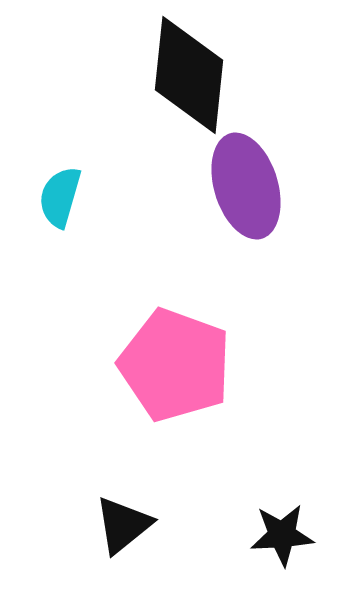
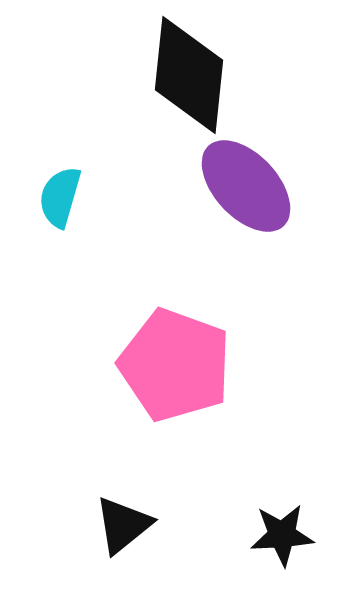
purple ellipse: rotated 26 degrees counterclockwise
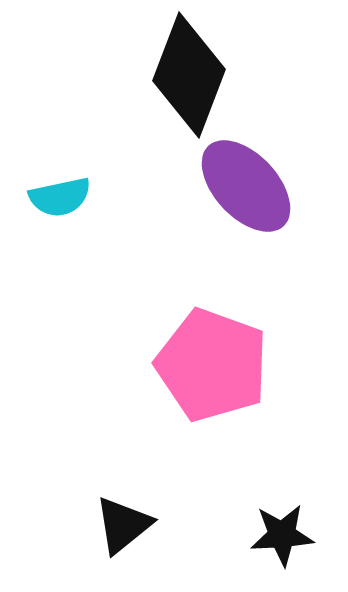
black diamond: rotated 15 degrees clockwise
cyan semicircle: rotated 118 degrees counterclockwise
pink pentagon: moved 37 px right
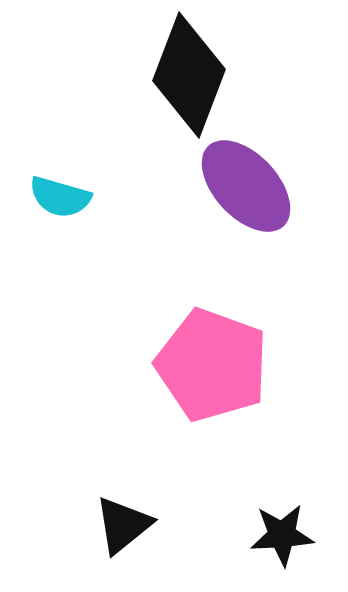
cyan semicircle: rotated 28 degrees clockwise
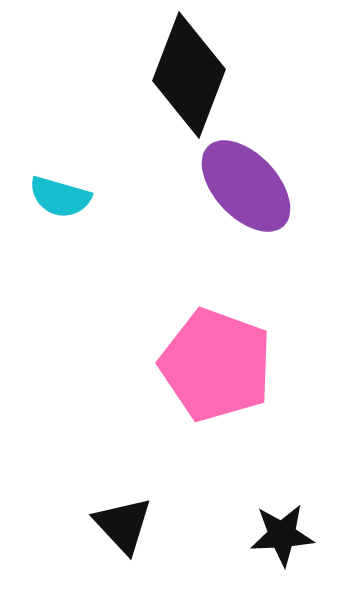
pink pentagon: moved 4 px right
black triangle: rotated 34 degrees counterclockwise
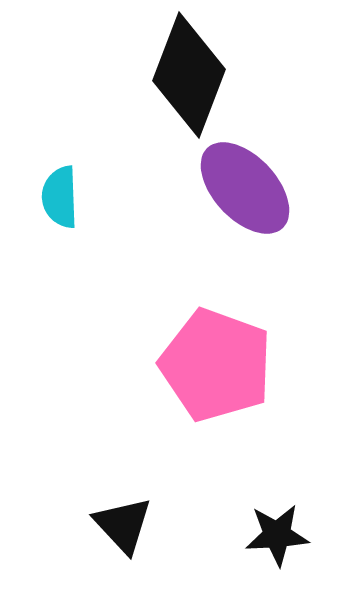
purple ellipse: moved 1 px left, 2 px down
cyan semicircle: rotated 72 degrees clockwise
black star: moved 5 px left
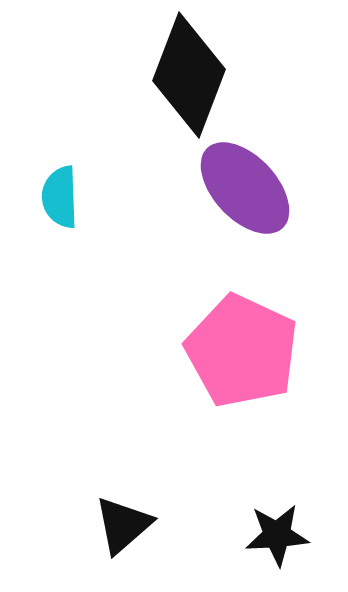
pink pentagon: moved 26 px right, 14 px up; rotated 5 degrees clockwise
black triangle: rotated 32 degrees clockwise
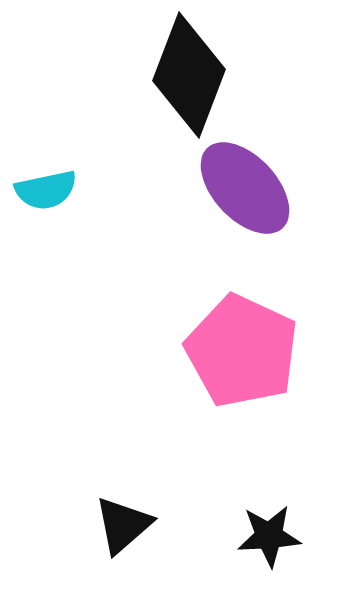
cyan semicircle: moved 14 px left, 7 px up; rotated 100 degrees counterclockwise
black star: moved 8 px left, 1 px down
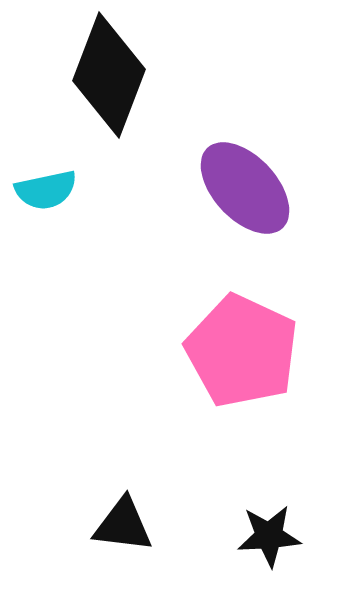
black diamond: moved 80 px left
black triangle: rotated 48 degrees clockwise
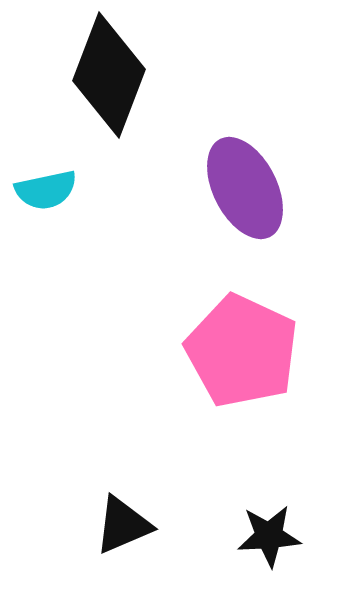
purple ellipse: rotated 16 degrees clockwise
black triangle: rotated 30 degrees counterclockwise
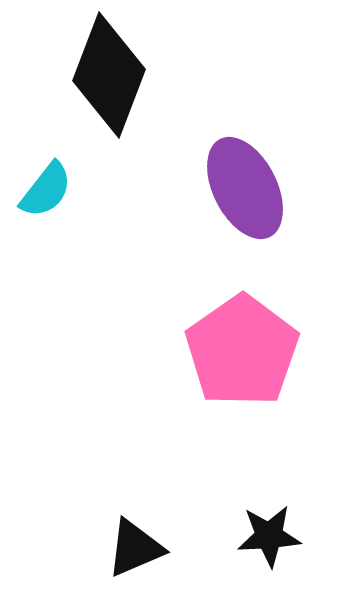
cyan semicircle: rotated 40 degrees counterclockwise
pink pentagon: rotated 12 degrees clockwise
black triangle: moved 12 px right, 23 px down
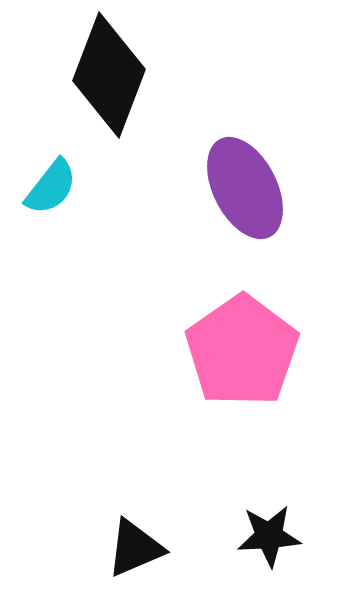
cyan semicircle: moved 5 px right, 3 px up
